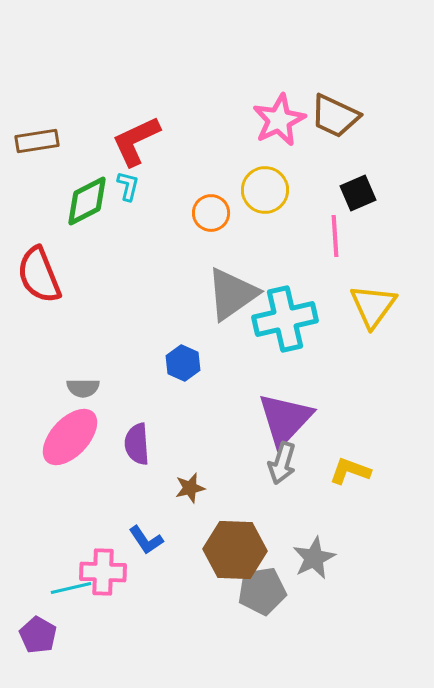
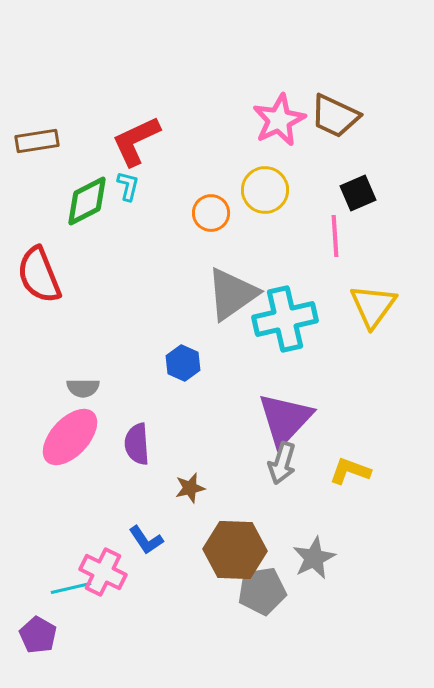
pink cross: rotated 24 degrees clockwise
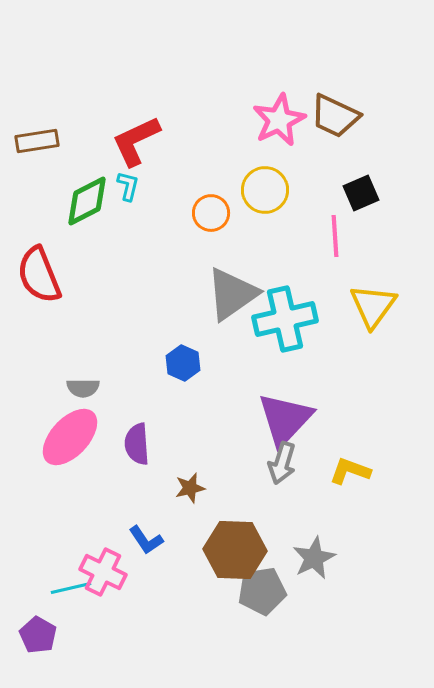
black square: moved 3 px right
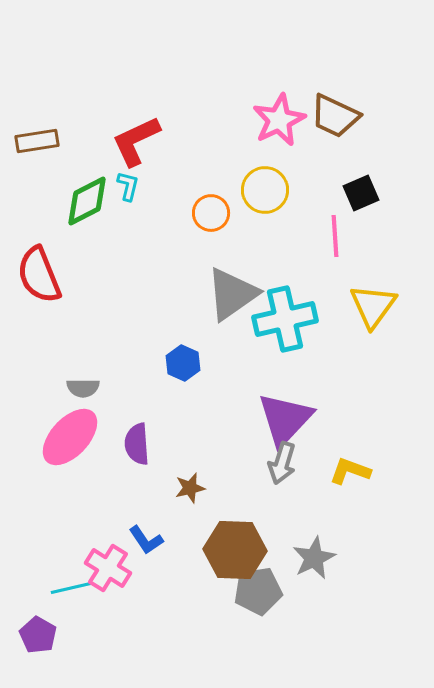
pink cross: moved 5 px right, 4 px up; rotated 6 degrees clockwise
gray pentagon: moved 4 px left
